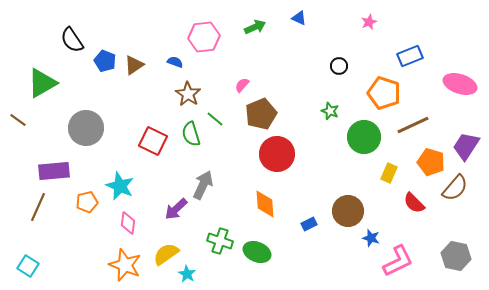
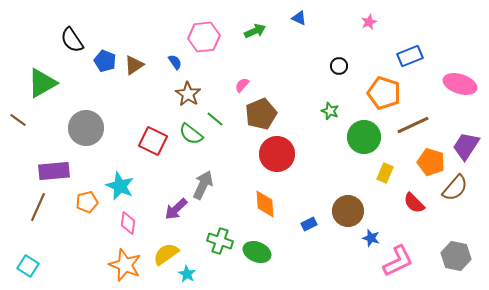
green arrow at (255, 27): moved 4 px down
blue semicircle at (175, 62): rotated 35 degrees clockwise
green semicircle at (191, 134): rotated 35 degrees counterclockwise
yellow rectangle at (389, 173): moved 4 px left
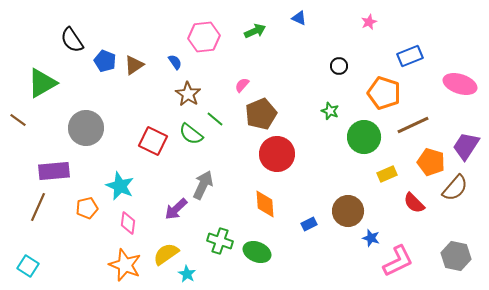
yellow rectangle at (385, 173): moved 2 px right, 1 px down; rotated 42 degrees clockwise
orange pentagon at (87, 202): moved 6 px down
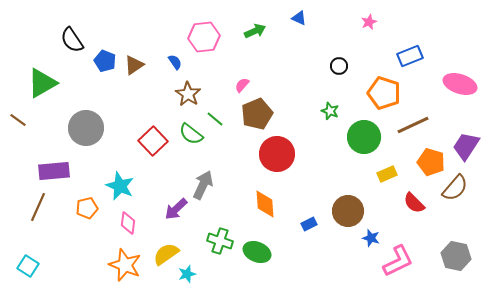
brown pentagon at (261, 114): moved 4 px left
red square at (153, 141): rotated 20 degrees clockwise
cyan star at (187, 274): rotated 24 degrees clockwise
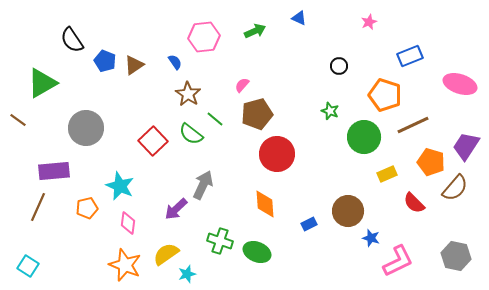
orange pentagon at (384, 93): moved 1 px right, 2 px down
brown pentagon at (257, 114): rotated 8 degrees clockwise
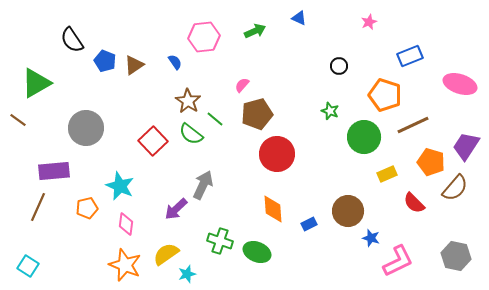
green triangle at (42, 83): moved 6 px left
brown star at (188, 94): moved 7 px down
orange diamond at (265, 204): moved 8 px right, 5 px down
pink diamond at (128, 223): moved 2 px left, 1 px down
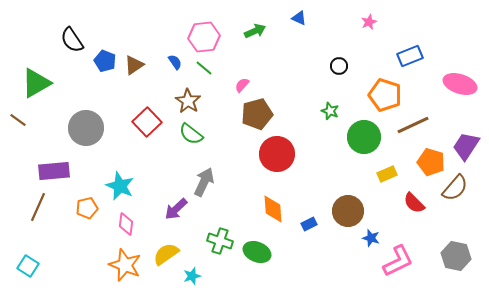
green line at (215, 119): moved 11 px left, 51 px up
red square at (153, 141): moved 6 px left, 19 px up
gray arrow at (203, 185): moved 1 px right, 3 px up
cyan star at (187, 274): moved 5 px right, 2 px down
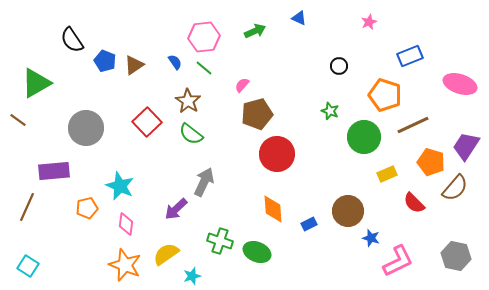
brown line at (38, 207): moved 11 px left
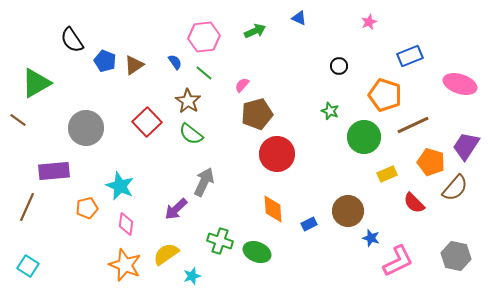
green line at (204, 68): moved 5 px down
